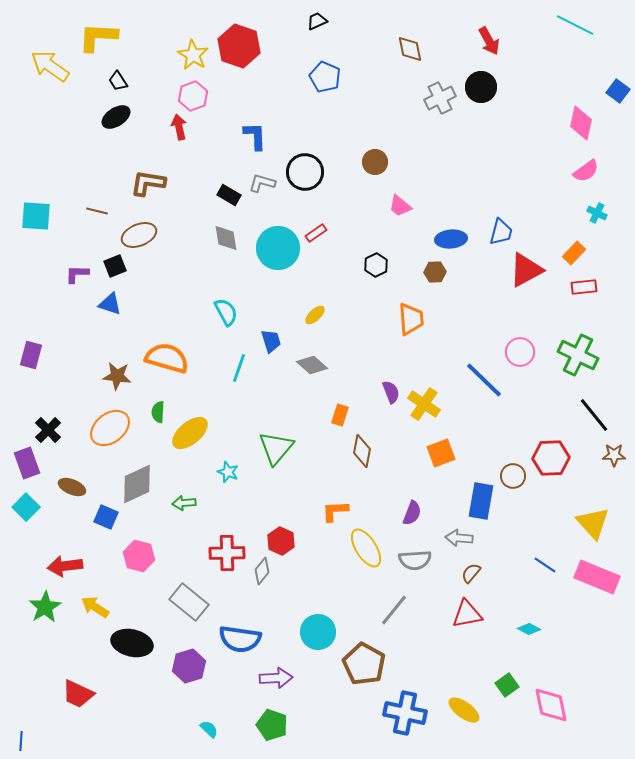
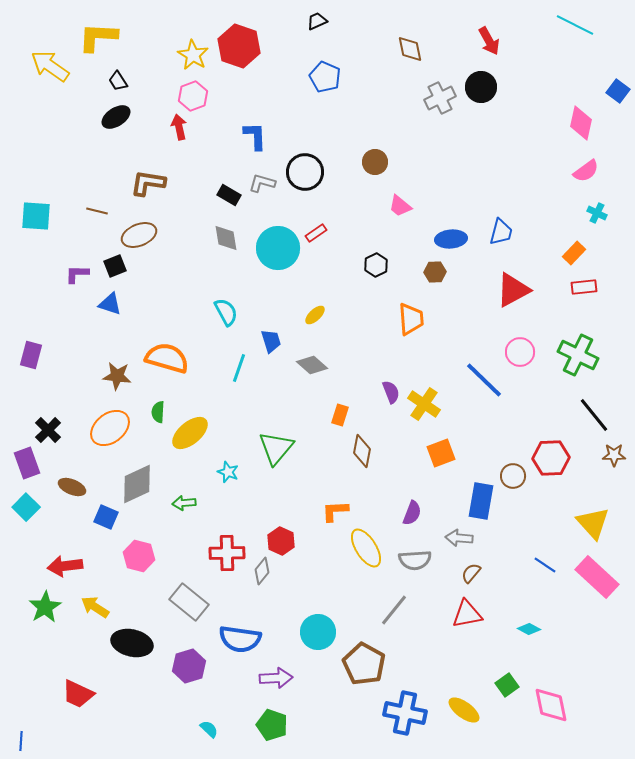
red triangle at (526, 270): moved 13 px left, 20 px down
pink rectangle at (597, 577): rotated 21 degrees clockwise
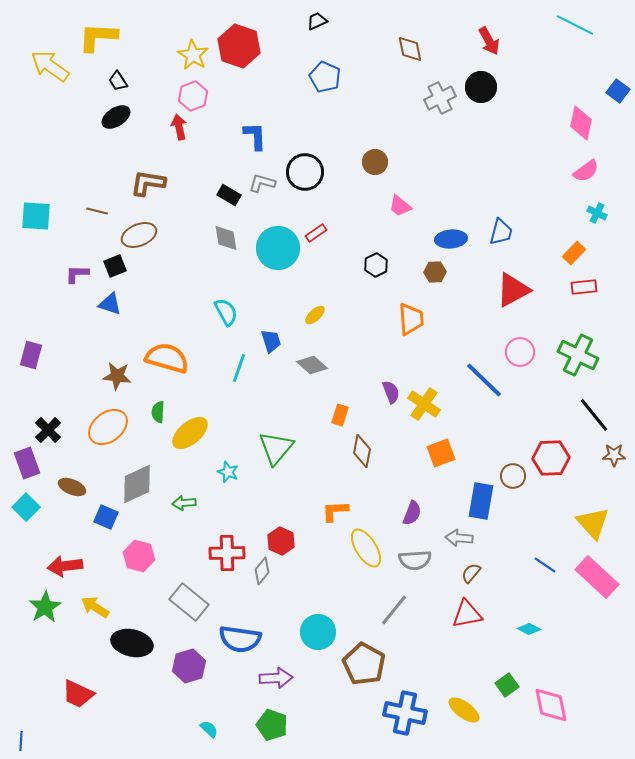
orange ellipse at (110, 428): moved 2 px left, 1 px up
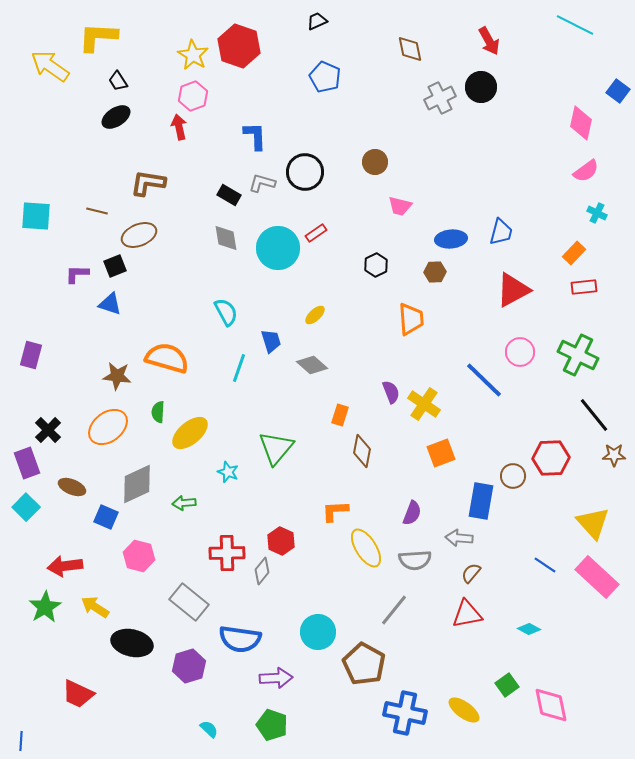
pink trapezoid at (400, 206): rotated 25 degrees counterclockwise
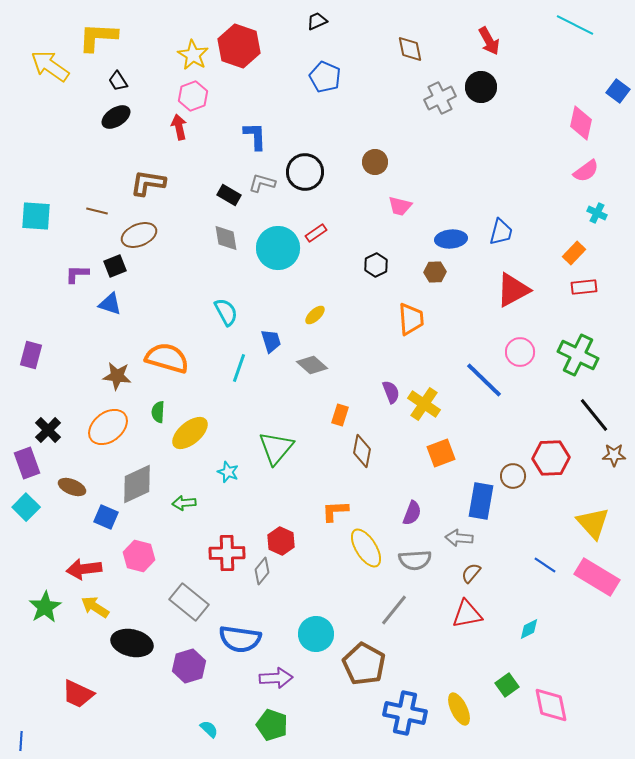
red arrow at (65, 566): moved 19 px right, 3 px down
pink rectangle at (597, 577): rotated 12 degrees counterclockwise
cyan diamond at (529, 629): rotated 55 degrees counterclockwise
cyan circle at (318, 632): moved 2 px left, 2 px down
yellow ellipse at (464, 710): moved 5 px left, 1 px up; rotated 28 degrees clockwise
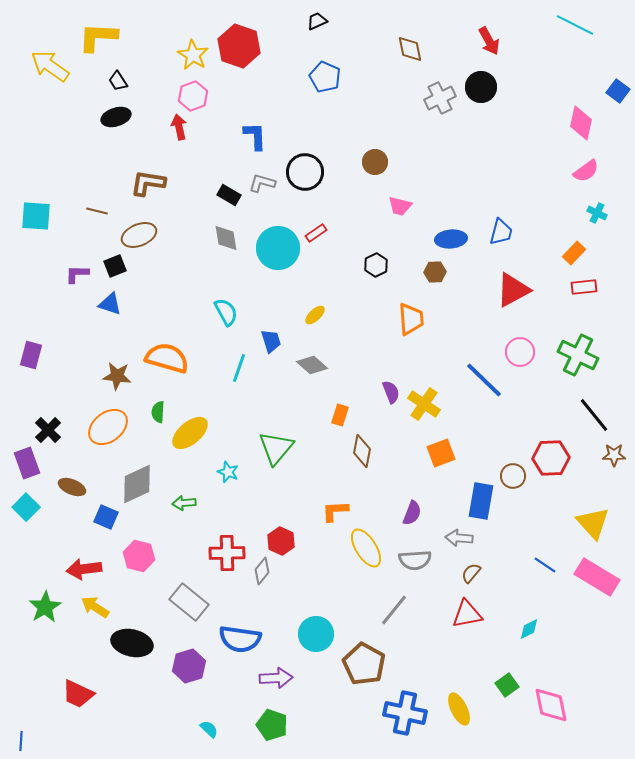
black ellipse at (116, 117): rotated 16 degrees clockwise
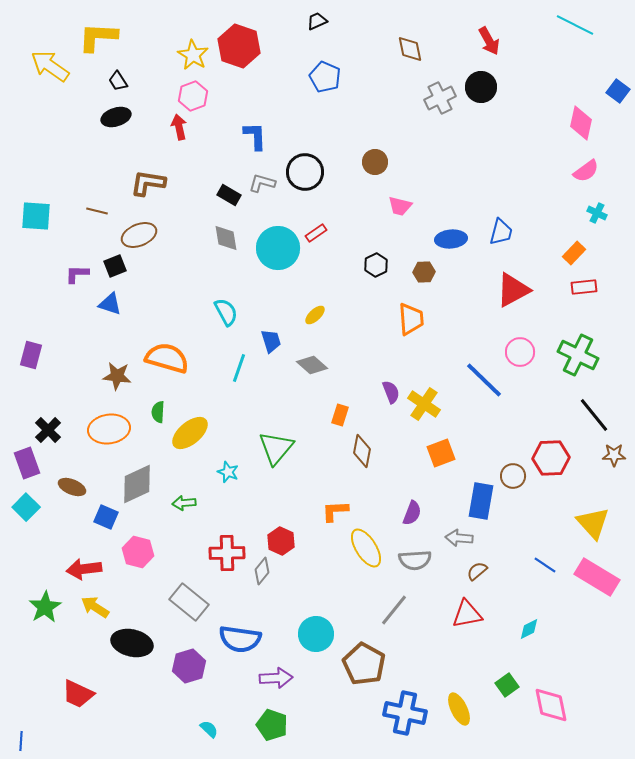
brown hexagon at (435, 272): moved 11 px left
orange ellipse at (108, 427): moved 1 px right, 2 px down; rotated 30 degrees clockwise
pink hexagon at (139, 556): moved 1 px left, 4 px up
brown semicircle at (471, 573): moved 6 px right, 2 px up; rotated 10 degrees clockwise
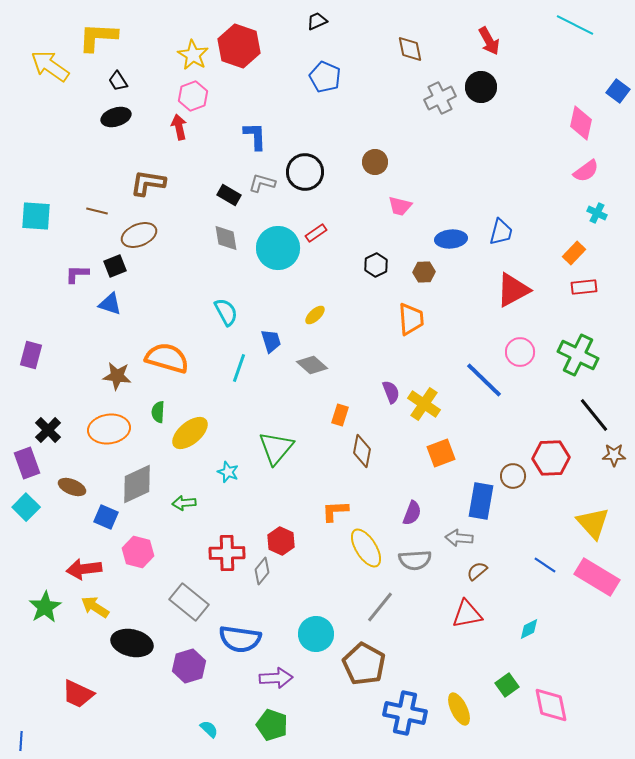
gray line at (394, 610): moved 14 px left, 3 px up
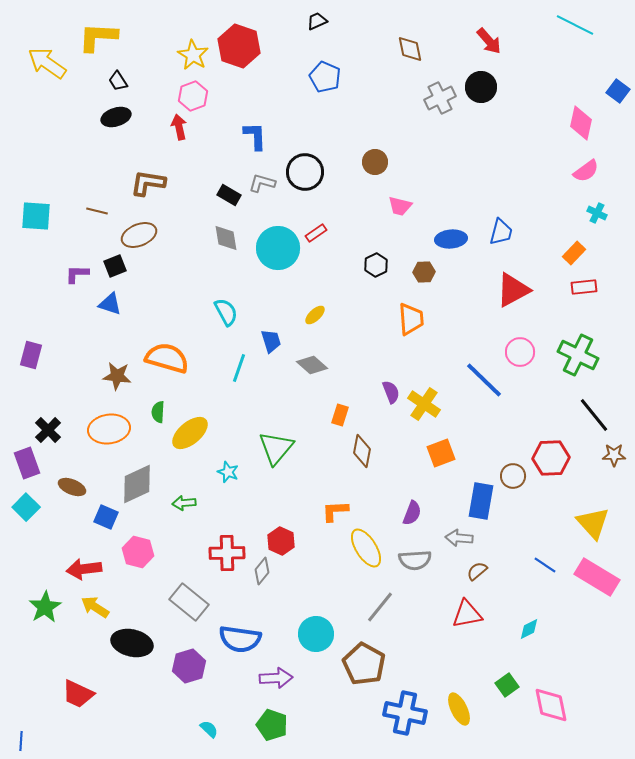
red arrow at (489, 41): rotated 12 degrees counterclockwise
yellow arrow at (50, 66): moved 3 px left, 3 px up
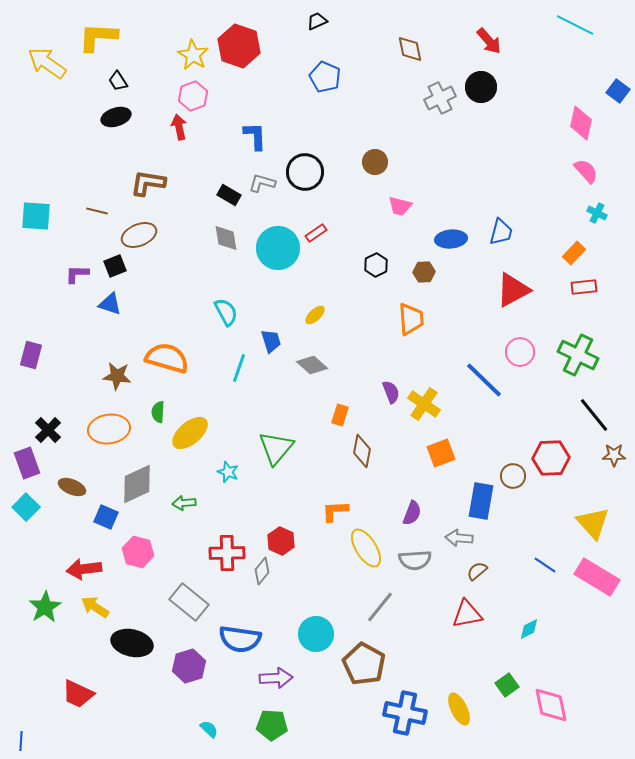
pink semicircle at (586, 171): rotated 96 degrees counterclockwise
green pentagon at (272, 725): rotated 16 degrees counterclockwise
